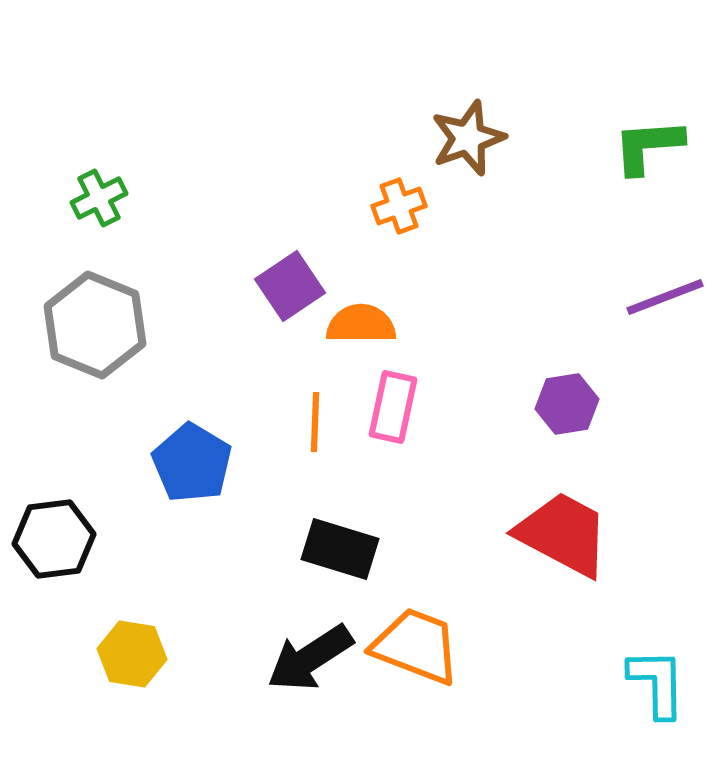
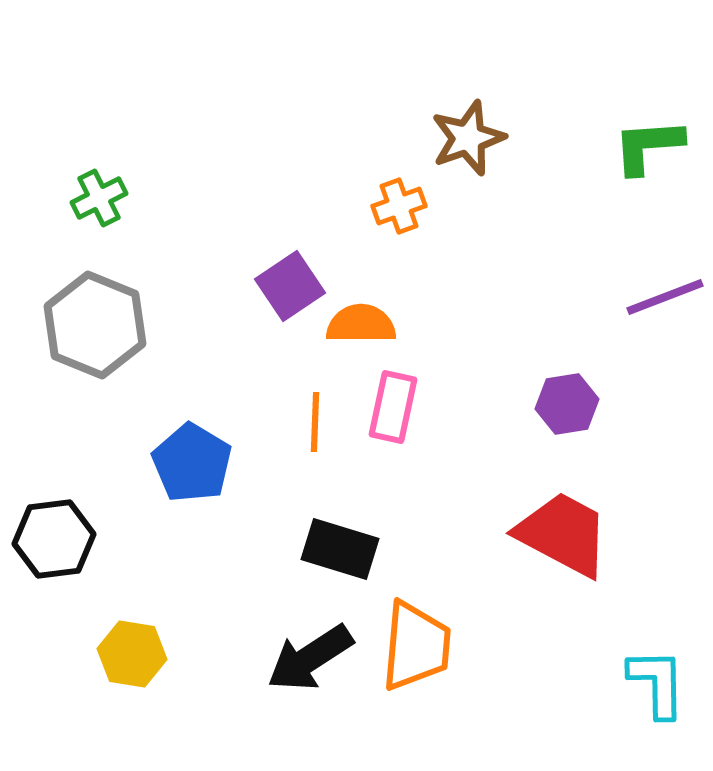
orange trapezoid: rotated 74 degrees clockwise
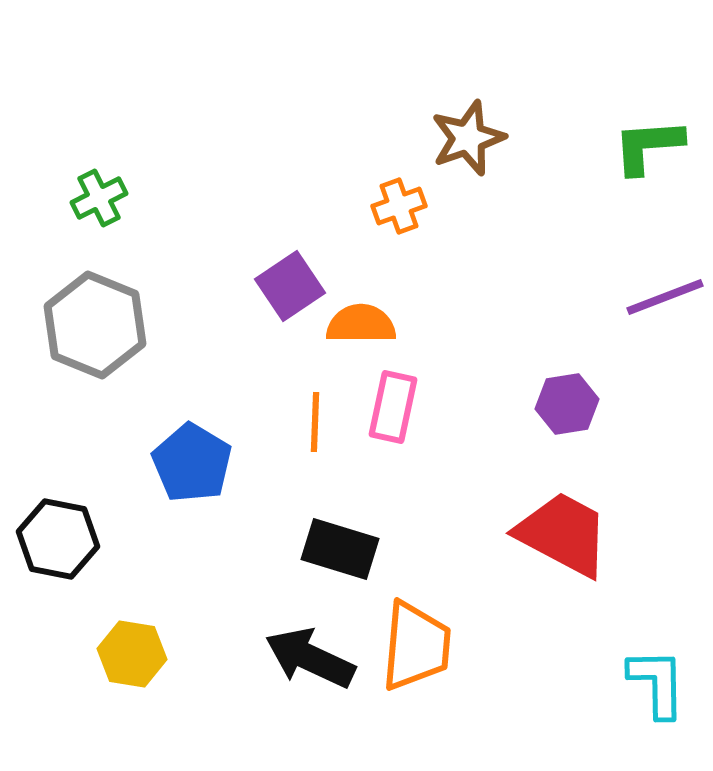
black hexagon: moved 4 px right; rotated 18 degrees clockwise
black arrow: rotated 58 degrees clockwise
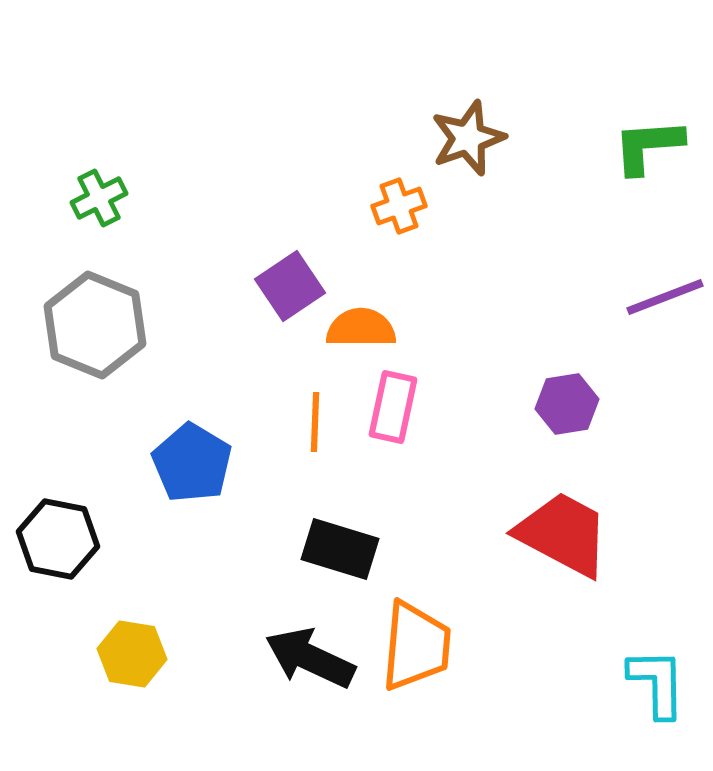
orange semicircle: moved 4 px down
